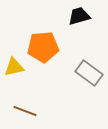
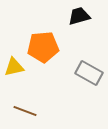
gray rectangle: rotated 8 degrees counterclockwise
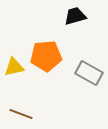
black trapezoid: moved 4 px left
orange pentagon: moved 3 px right, 9 px down
brown line: moved 4 px left, 3 px down
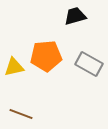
gray rectangle: moved 9 px up
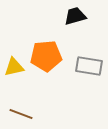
gray rectangle: moved 2 px down; rotated 20 degrees counterclockwise
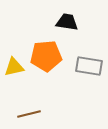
black trapezoid: moved 8 px left, 6 px down; rotated 25 degrees clockwise
brown line: moved 8 px right; rotated 35 degrees counterclockwise
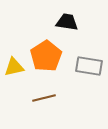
orange pentagon: rotated 28 degrees counterclockwise
brown line: moved 15 px right, 16 px up
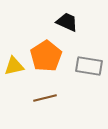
black trapezoid: rotated 15 degrees clockwise
yellow triangle: moved 1 px up
brown line: moved 1 px right
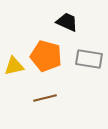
orange pentagon: rotated 24 degrees counterclockwise
gray rectangle: moved 7 px up
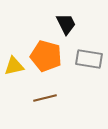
black trapezoid: moved 1 px left, 2 px down; rotated 40 degrees clockwise
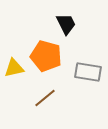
gray rectangle: moved 1 px left, 13 px down
yellow triangle: moved 2 px down
brown line: rotated 25 degrees counterclockwise
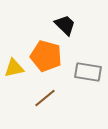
black trapezoid: moved 1 px left, 1 px down; rotated 20 degrees counterclockwise
